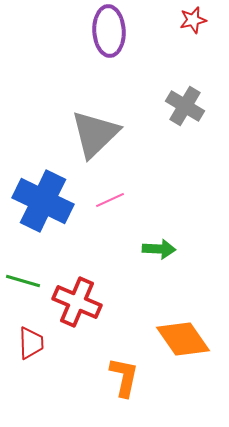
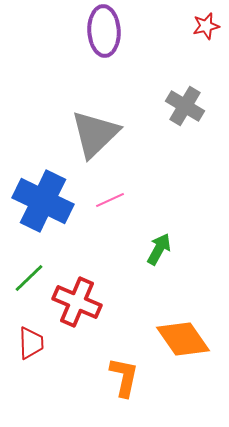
red star: moved 13 px right, 6 px down
purple ellipse: moved 5 px left
green arrow: rotated 64 degrees counterclockwise
green line: moved 6 px right, 3 px up; rotated 60 degrees counterclockwise
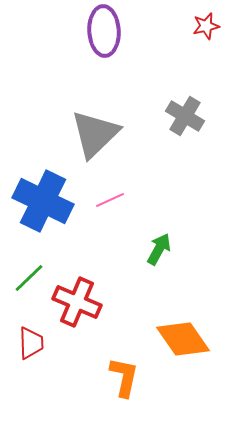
gray cross: moved 10 px down
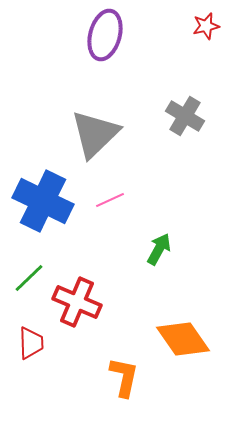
purple ellipse: moved 1 px right, 4 px down; rotated 18 degrees clockwise
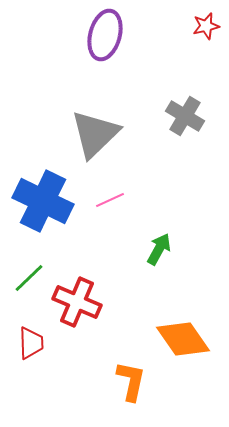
orange L-shape: moved 7 px right, 4 px down
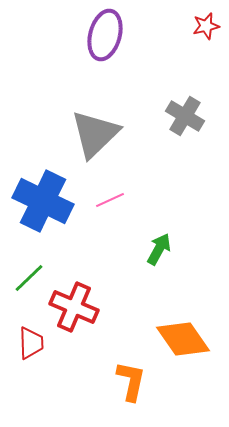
red cross: moved 3 px left, 5 px down
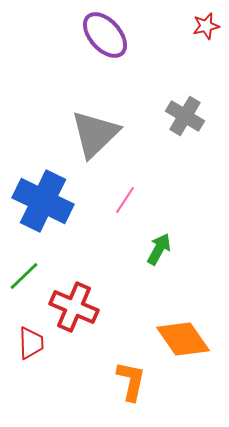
purple ellipse: rotated 57 degrees counterclockwise
pink line: moved 15 px right; rotated 32 degrees counterclockwise
green line: moved 5 px left, 2 px up
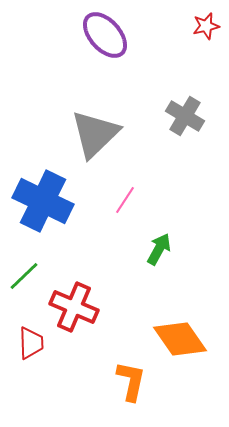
orange diamond: moved 3 px left
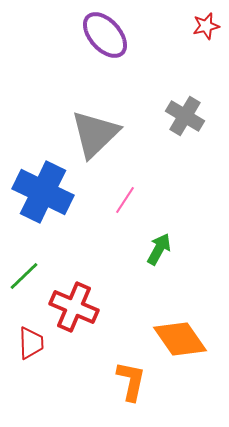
blue cross: moved 9 px up
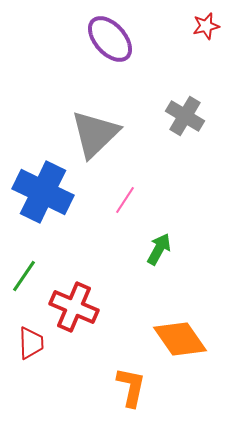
purple ellipse: moved 5 px right, 4 px down
green line: rotated 12 degrees counterclockwise
orange L-shape: moved 6 px down
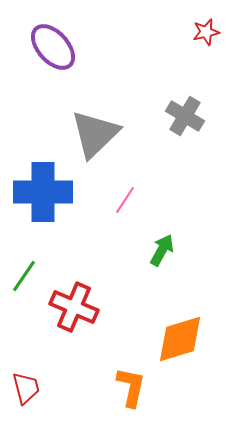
red star: moved 6 px down
purple ellipse: moved 57 px left, 8 px down
blue cross: rotated 26 degrees counterclockwise
green arrow: moved 3 px right, 1 px down
orange diamond: rotated 72 degrees counterclockwise
red trapezoid: moved 5 px left, 45 px down; rotated 12 degrees counterclockwise
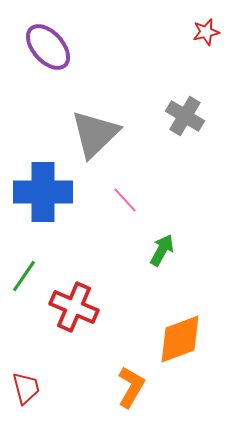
purple ellipse: moved 5 px left
pink line: rotated 76 degrees counterclockwise
orange diamond: rotated 4 degrees counterclockwise
orange L-shape: rotated 18 degrees clockwise
